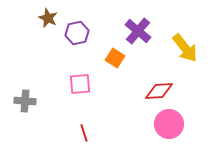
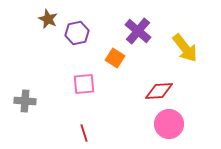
brown star: moved 1 px down
pink square: moved 4 px right
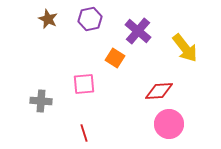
purple hexagon: moved 13 px right, 14 px up
gray cross: moved 16 px right
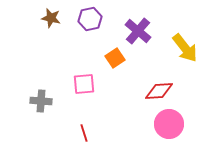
brown star: moved 3 px right, 1 px up; rotated 12 degrees counterclockwise
orange square: rotated 24 degrees clockwise
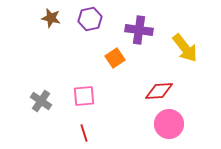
purple cross: moved 1 px right, 1 px up; rotated 32 degrees counterclockwise
pink square: moved 12 px down
gray cross: rotated 30 degrees clockwise
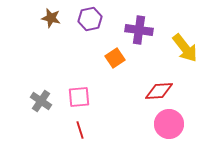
pink square: moved 5 px left, 1 px down
red line: moved 4 px left, 3 px up
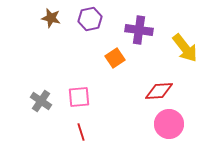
red line: moved 1 px right, 2 px down
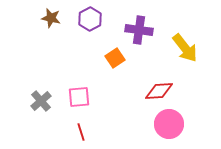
purple hexagon: rotated 15 degrees counterclockwise
gray cross: rotated 15 degrees clockwise
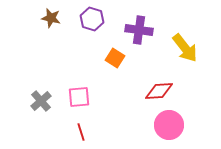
purple hexagon: moved 2 px right; rotated 15 degrees counterclockwise
orange square: rotated 24 degrees counterclockwise
pink circle: moved 1 px down
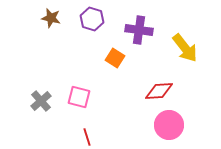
pink square: rotated 20 degrees clockwise
red line: moved 6 px right, 5 px down
